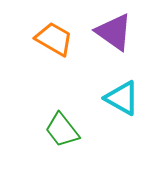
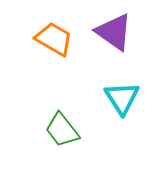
cyan triangle: rotated 27 degrees clockwise
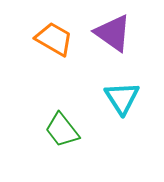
purple triangle: moved 1 px left, 1 px down
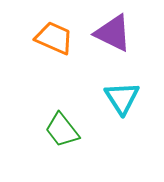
purple triangle: rotated 9 degrees counterclockwise
orange trapezoid: moved 1 px up; rotated 6 degrees counterclockwise
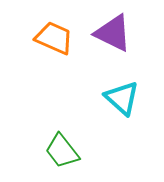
cyan triangle: rotated 15 degrees counterclockwise
green trapezoid: moved 21 px down
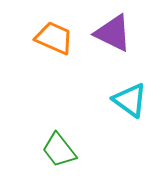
cyan triangle: moved 8 px right, 2 px down; rotated 6 degrees counterclockwise
green trapezoid: moved 3 px left, 1 px up
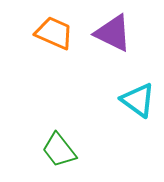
orange trapezoid: moved 5 px up
cyan triangle: moved 8 px right
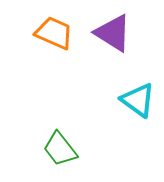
purple triangle: rotated 6 degrees clockwise
green trapezoid: moved 1 px right, 1 px up
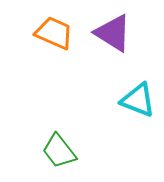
cyan triangle: rotated 15 degrees counterclockwise
green trapezoid: moved 1 px left, 2 px down
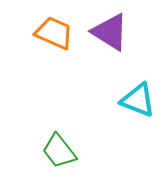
purple triangle: moved 3 px left, 1 px up
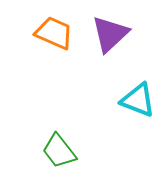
purple triangle: moved 2 px down; rotated 45 degrees clockwise
